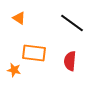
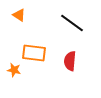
orange triangle: moved 3 px up
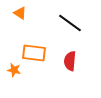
orange triangle: moved 1 px right, 2 px up
black line: moved 2 px left
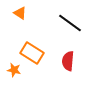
orange rectangle: moved 2 px left; rotated 25 degrees clockwise
red semicircle: moved 2 px left
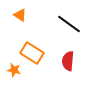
orange triangle: moved 2 px down
black line: moved 1 px left, 1 px down
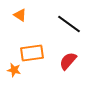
orange rectangle: rotated 40 degrees counterclockwise
red semicircle: rotated 36 degrees clockwise
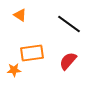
orange star: rotated 16 degrees counterclockwise
